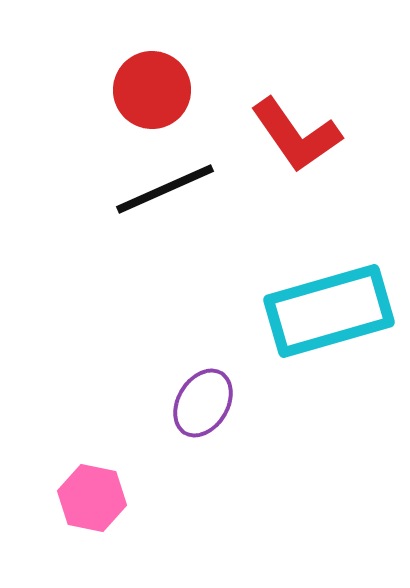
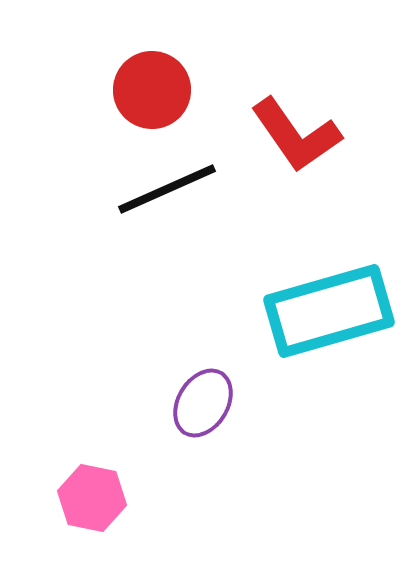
black line: moved 2 px right
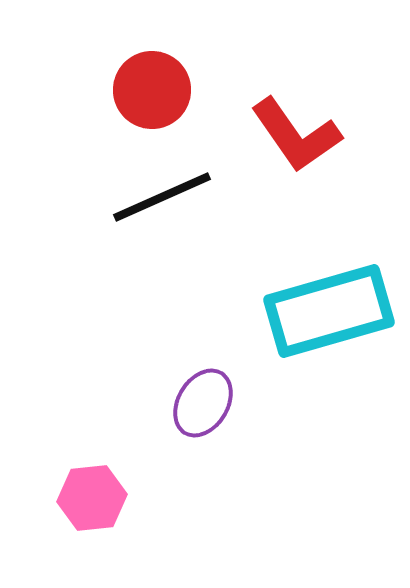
black line: moved 5 px left, 8 px down
pink hexagon: rotated 18 degrees counterclockwise
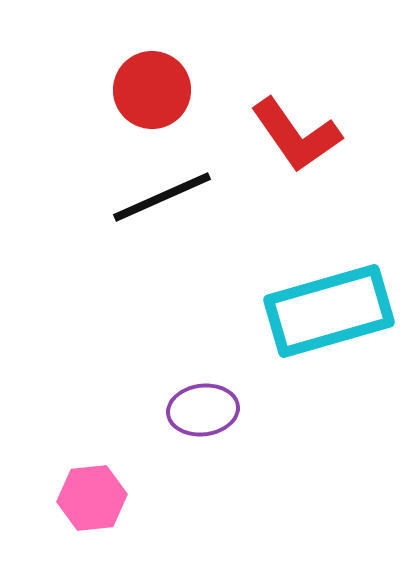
purple ellipse: moved 7 px down; rotated 52 degrees clockwise
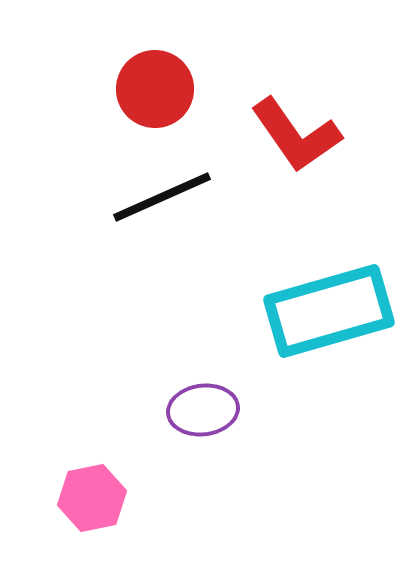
red circle: moved 3 px right, 1 px up
pink hexagon: rotated 6 degrees counterclockwise
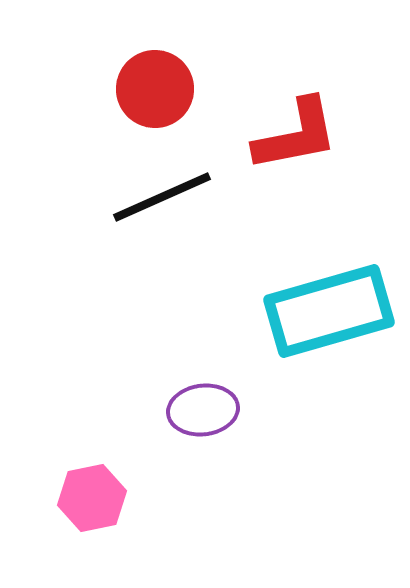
red L-shape: rotated 66 degrees counterclockwise
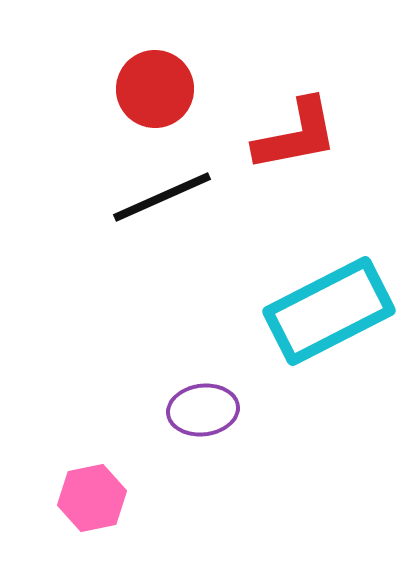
cyan rectangle: rotated 11 degrees counterclockwise
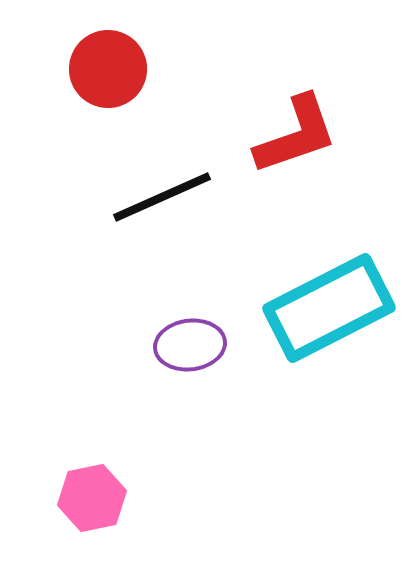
red circle: moved 47 px left, 20 px up
red L-shape: rotated 8 degrees counterclockwise
cyan rectangle: moved 3 px up
purple ellipse: moved 13 px left, 65 px up
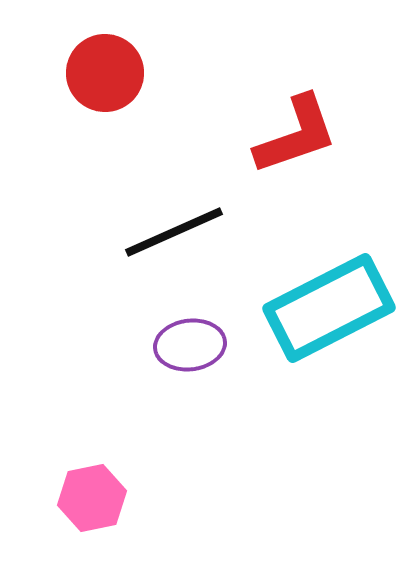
red circle: moved 3 px left, 4 px down
black line: moved 12 px right, 35 px down
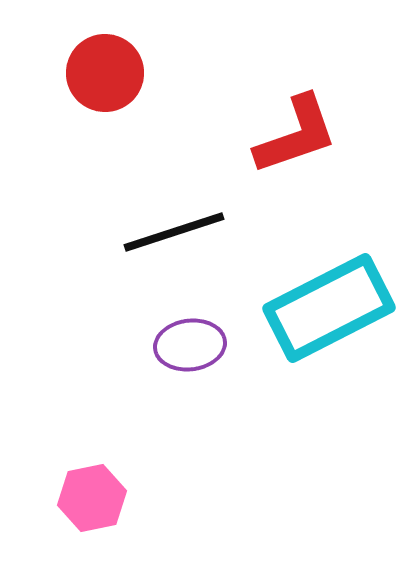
black line: rotated 6 degrees clockwise
